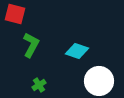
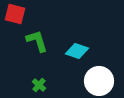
green L-shape: moved 6 px right, 4 px up; rotated 45 degrees counterclockwise
green cross: rotated 16 degrees counterclockwise
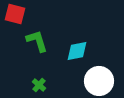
cyan diamond: rotated 30 degrees counterclockwise
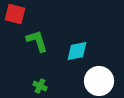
green cross: moved 1 px right, 1 px down; rotated 16 degrees counterclockwise
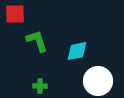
red square: rotated 15 degrees counterclockwise
white circle: moved 1 px left
green cross: rotated 24 degrees counterclockwise
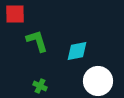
green cross: rotated 24 degrees clockwise
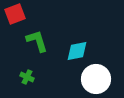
red square: rotated 20 degrees counterclockwise
white circle: moved 2 px left, 2 px up
green cross: moved 13 px left, 9 px up
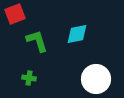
cyan diamond: moved 17 px up
green cross: moved 2 px right, 1 px down; rotated 16 degrees counterclockwise
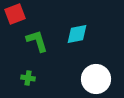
green cross: moved 1 px left
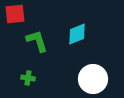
red square: rotated 15 degrees clockwise
cyan diamond: rotated 10 degrees counterclockwise
white circle: moved 3 px left
